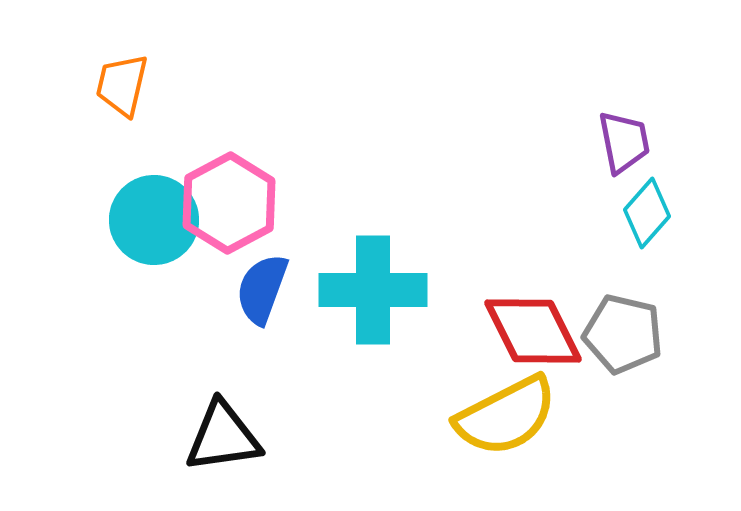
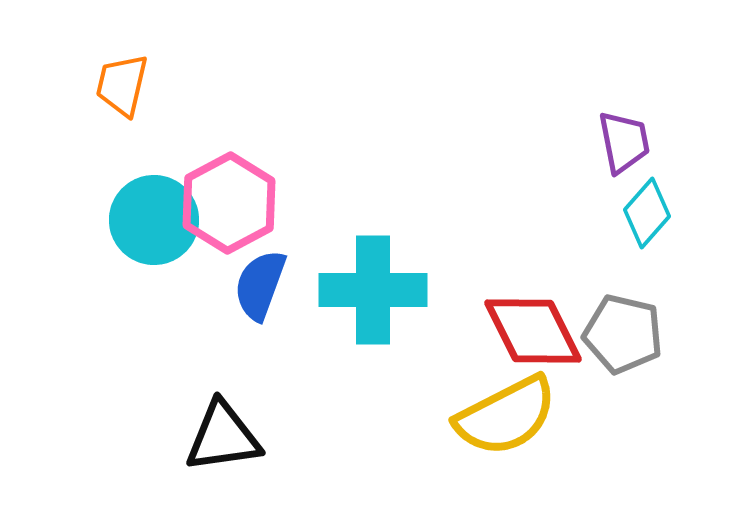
blue semicircle: moved 2 px left, 4 px up
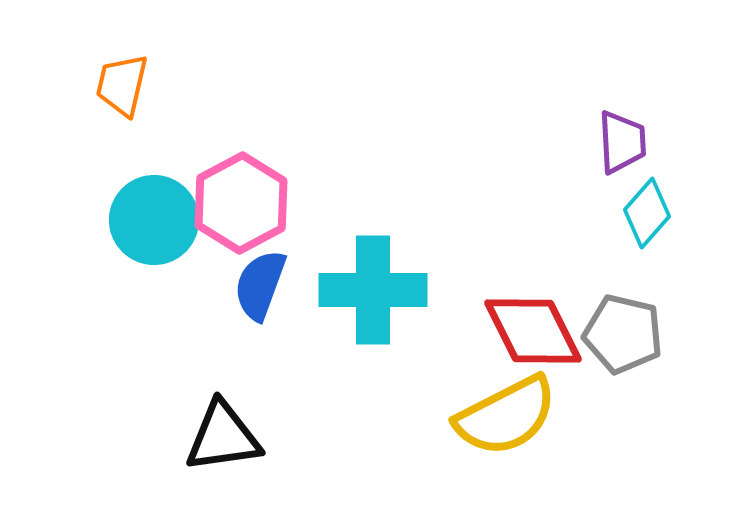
purple trapezoid: moved 2 px left; rotated 8 degrees clockwise
pink hexagon: moved 12 px right
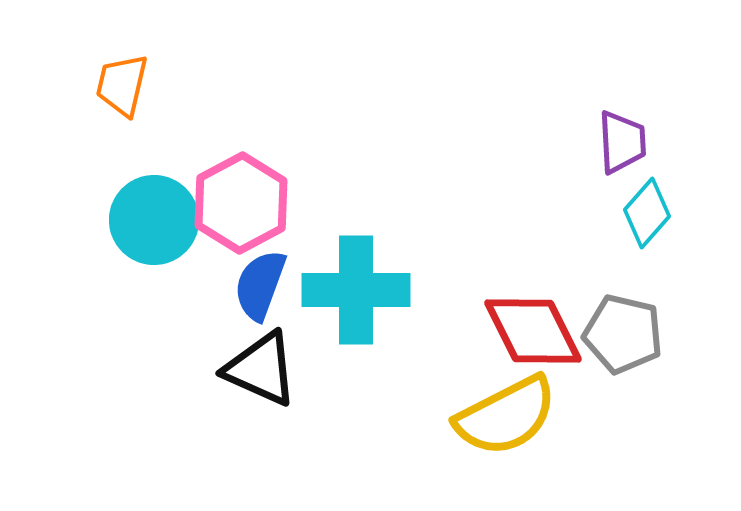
cyan cross: moved 17 px left
black triangle: moved 38 px right, 68 px up; rotated 32 degrees clockwise
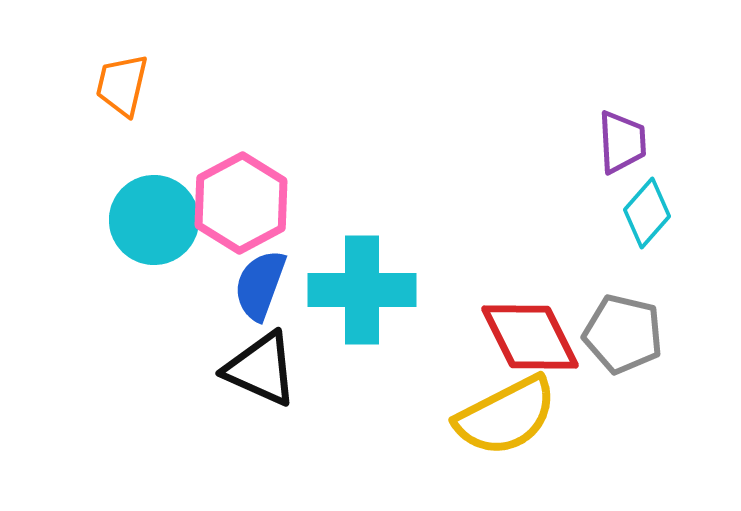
cyan cross: moved 6 px right
red diamond: moved 3 px left, 6 px down
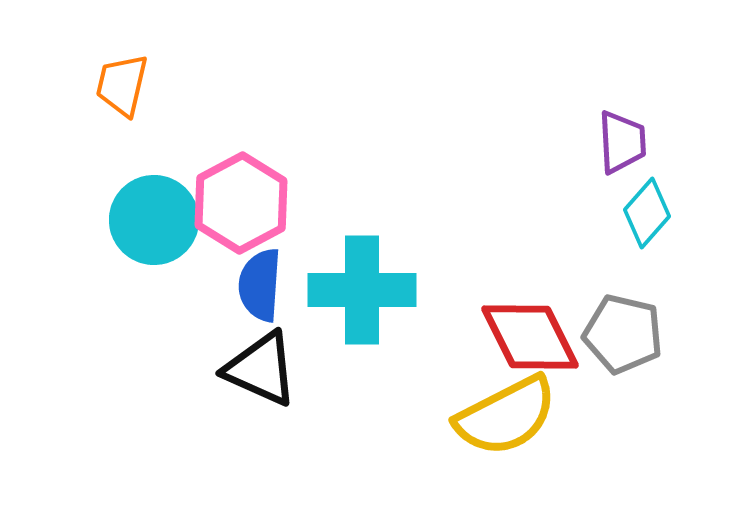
blue semicircle: rotated 16 degrees counterclockwise
